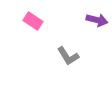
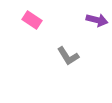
pink rectangle: moved 1 px left, 1 px up
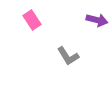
pink rectangle: rotated 24 degrees clockwise
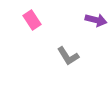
purple arrow: moved 1 px left
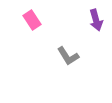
purple arrow: rotated 60 degrees clockwise
